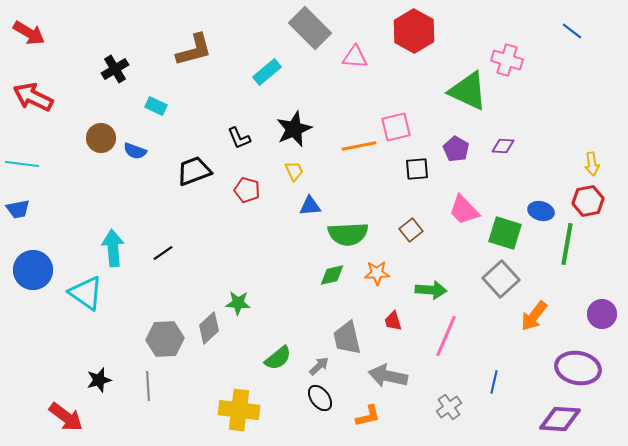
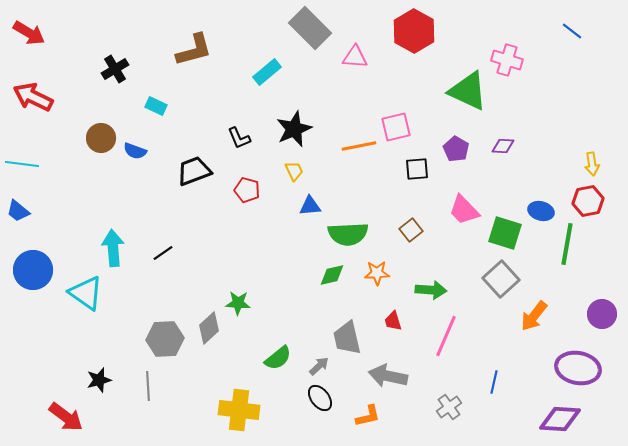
blue trapezoid at (18, 209): moved 2 px down; rotated 50 degrees clockwise
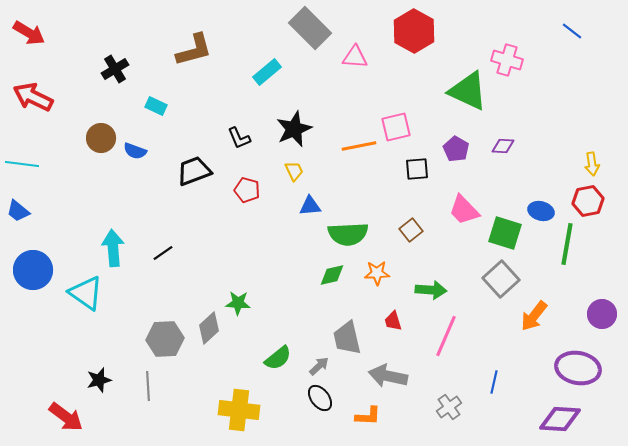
orange L-shape at (368, 416): rotated 16 degrees clockwise
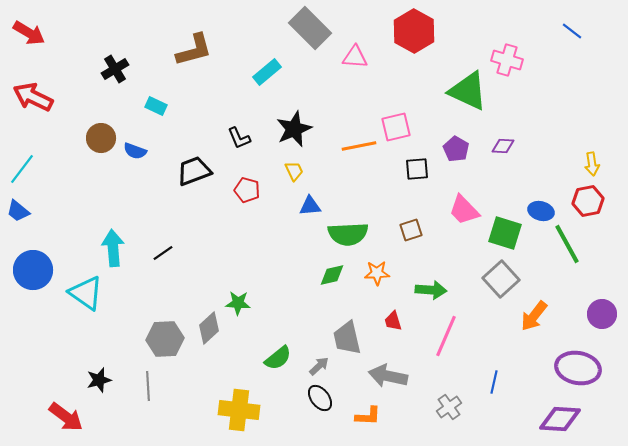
cyan line at (22, 164): moved 5 px down; rotated 60 degrees counterclockwise
brown square at (411, 230): rotated 20 degrees clockwise
green line at (567, 244): rotated 39 degrees counterclockwise
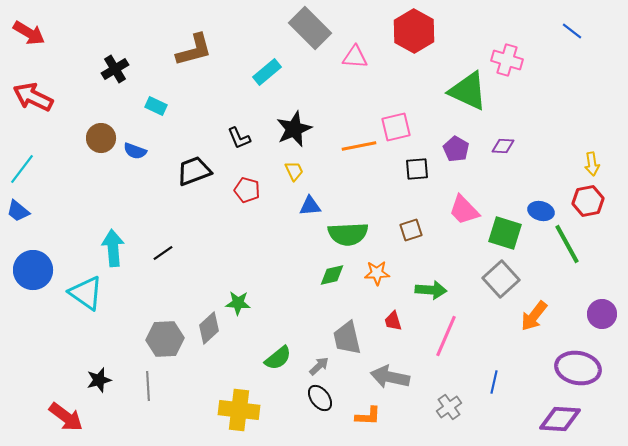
gray arrow at (388, 376): moved 2 px right, 1 px down
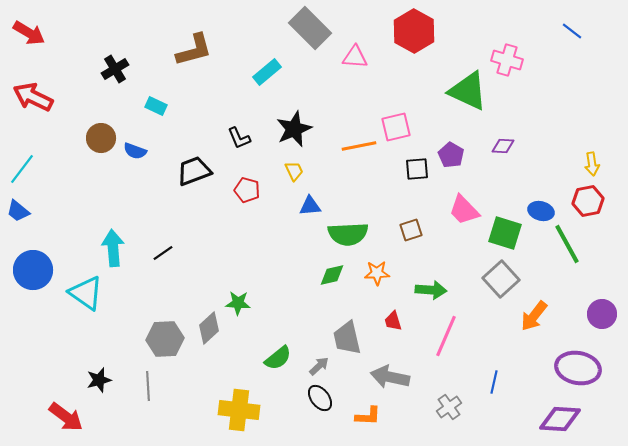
purple pentagon at (456, 149): moved 5 px left, 6 px down
